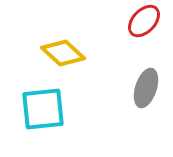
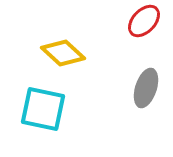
cyan square: rotated 18 degrees clockwise
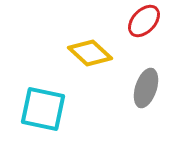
yellow diamond: moved 27 px right
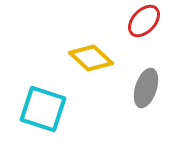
yellow diamond: moved 1 px right, 5 px down
cyan square: rotated 6 degrees clockwise
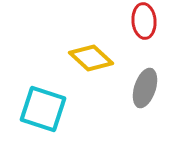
red ellipse: rotated 48 degrees counterclockwise
gray ellipse: moved 1 px left
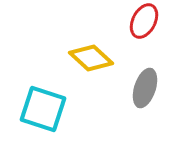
red ellipse: rotated 32 degrees clockwise
